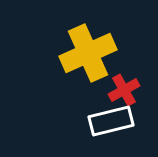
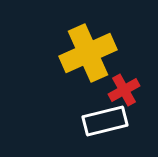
white rectangle: moved 6 px left
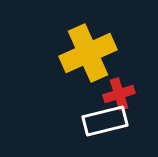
red cross: moved 5 px left, 4 px down; rotated 12 degrees clockwise
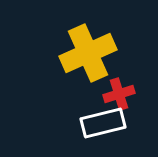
white rectangle: moved 2 px left, 2 px down
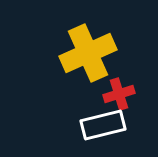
white rectangle: moved 2 px down
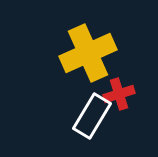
white rectangle: moved 11 px left, 9 px up; rotated 45 degrees counterclockwise
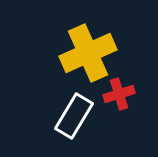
white rectangle: moved 18 px left
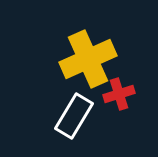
yellow cross: moved 6 px down
